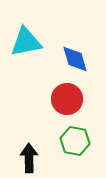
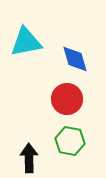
green hexagon: moved 5 px left
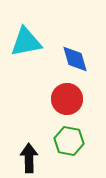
green hexagon: moved 1 px left
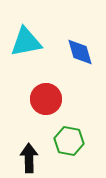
blue diamond: moved 5 px right, 7 px up
red circle: moved 21 px left
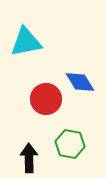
blue diamond: moved 30 px down; rotated 16 degrees counterclockwise
green hexagon: moved 1 px right, 3 px down
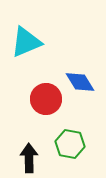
cyan triangle: rotated 12 degrees counterclockwise
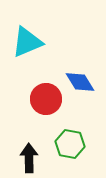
cyan triangle: moved 1 px right
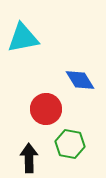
cyan triangle: moved 4 px left, 4 px up; rotated 12 degrees clockwise
blue diamond: moved 2 px up
red circle: moved 10 px down
